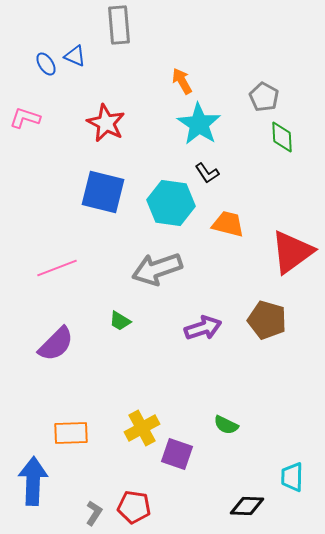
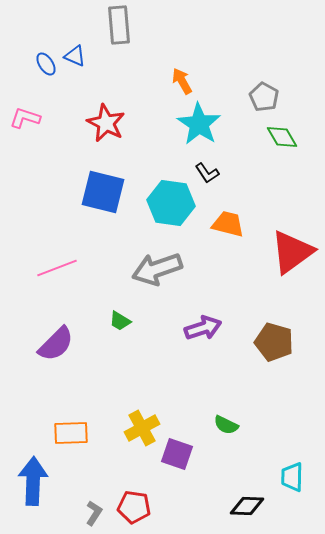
green diamond: rotated 28 degrees counterclockwise
brown pentagon: moved 7 px right, 22 px down
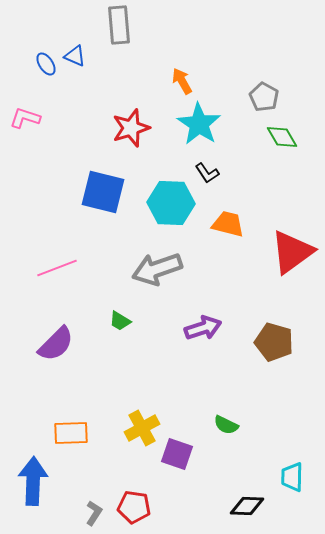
red star: moved 25 px right, 5 px down; rotated 27 degrees clockwise
cyan hexagon: rotated 6 degrees counterclockwise
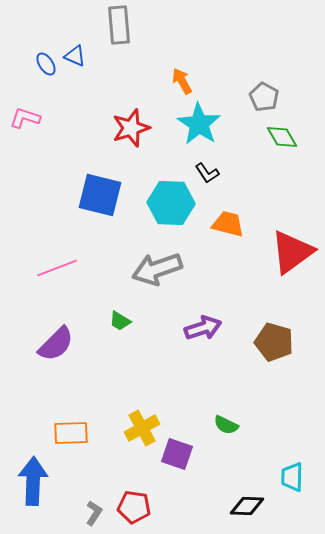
blue square: moved 3 px left, 3 px down
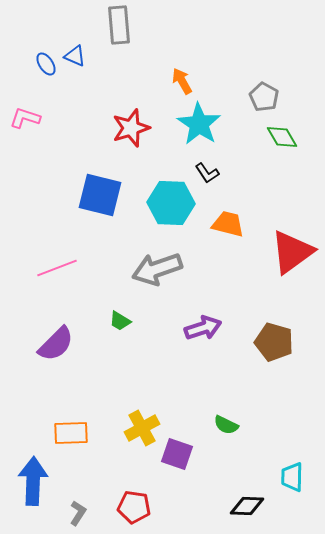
gray L-shape: moved 16 px left
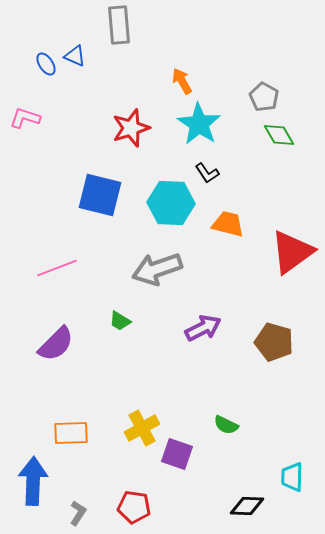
green diamond: moved 3 px left, 2 px up
purple arrow: rotated 9 degrees counterclockwise
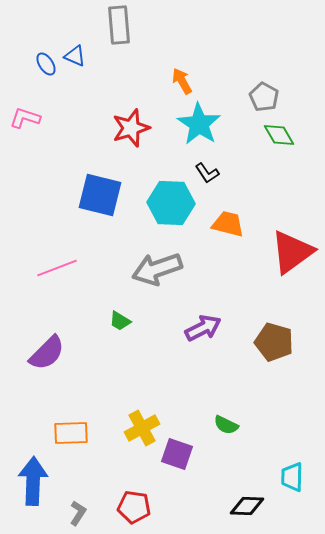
purple semicircle: moved 9 px left, 9 px down
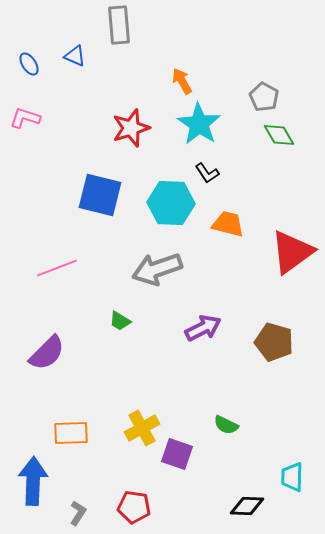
blue ellipse: moved 17 px left
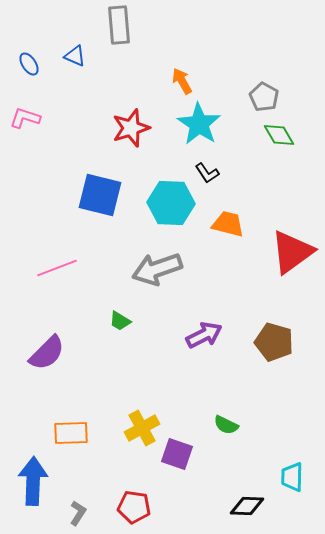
purple arrow: moved 1 px right, 7 px down
